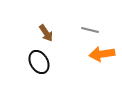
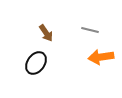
orange arrow: moved 1 px left, 3 px down
black ellipse: moved 3 px left, 1 px down; rotated 65 degrees clockwise
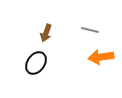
brown arrow: rotated 54 degrees clockwise
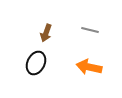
orange arrow: moved 12 px left, 10 px down; rotated 20 degrees clockwise
black ellipse: rotated 10 degrees counterclockwise
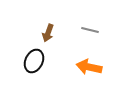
brown arrow: moved 2 px right
black ellipse: moved 2 px left, 2 px up
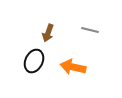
orange arrow: moved 16 px left
